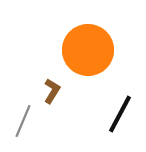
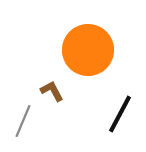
brown L-shape: rotated 60 degrees counterclockwise
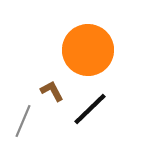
black line: moved 30 px left, 5 px up; rotated 18 degrees clockwise
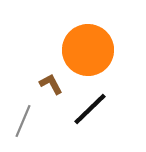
brown L-shape: moved 1 px left, 7 px up
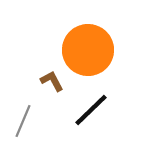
brown L-shape: moved 1 px right, 3 px up
black line: moved 1 px right, 1 px down
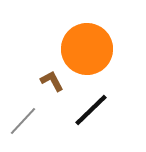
orange circle: moved 1 px left, 1 px up
gray line: rotated 20 degrees clockwise
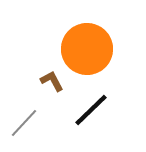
gray line: moved 1 px right, 2 px down
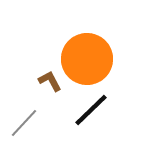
orange circle: moved 10 px down
brown L-shape: moved 2 px left
